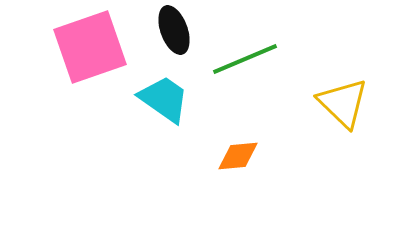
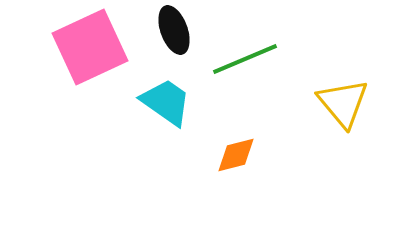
pink square: rotated 6 degrees counterclockwise
cyan trapezoid: moved 2 px right, 3 px down
yellow triangle: rotated 6 degrees clockwise
orange diamond: moved 2 px left, 1 px up; rotated 9 degrees counterclockwise
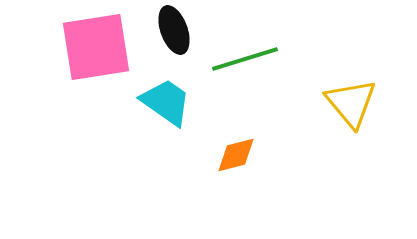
pink square: moved 6 px right; rotated 16 degrees clockwise
green line: rotated 6 degrees clockwise
yellow triangle: moved 8 px right
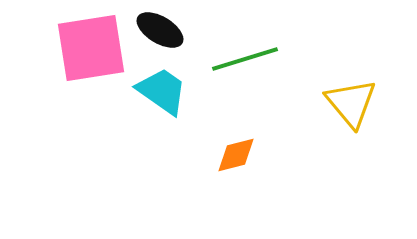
black ellipse: moved 14 px left; rotated 39 degrees counterclockwise
pink square: moved 5 px left, 1 px down
cyan trapezoid: moved 4 px left, 11 px up
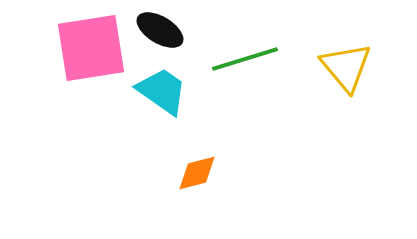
yellow triangle: moved 5 px left, 36 px up
orange diamond: moved 39 px left, 18 px down
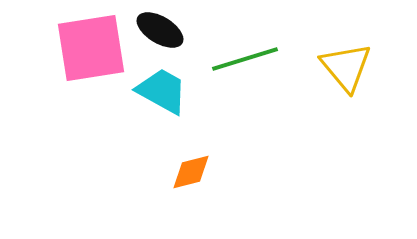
cyan trapezoid: rotated 6 degrees counterclockwise
orange diamond: moved 6 px left, 1 px up
